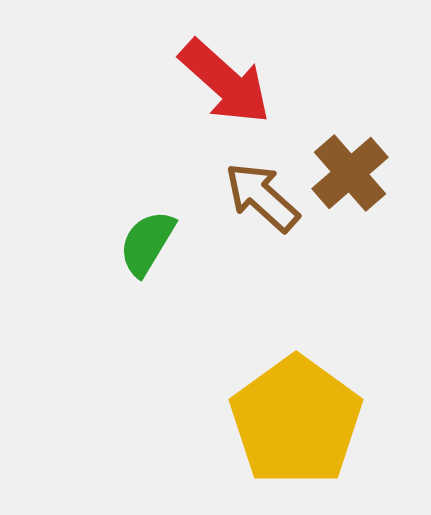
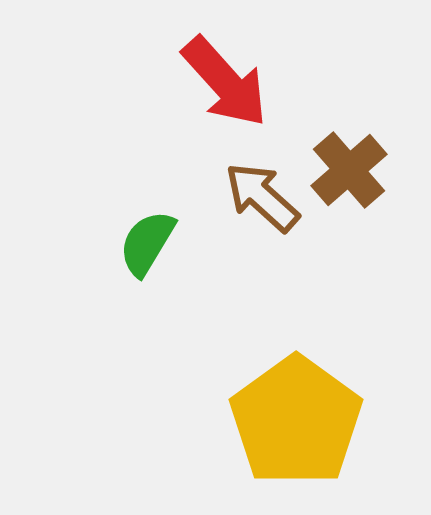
red arrow: rotated 6 degrees clockwise
brown cross: moved 1 px left, 3 px up
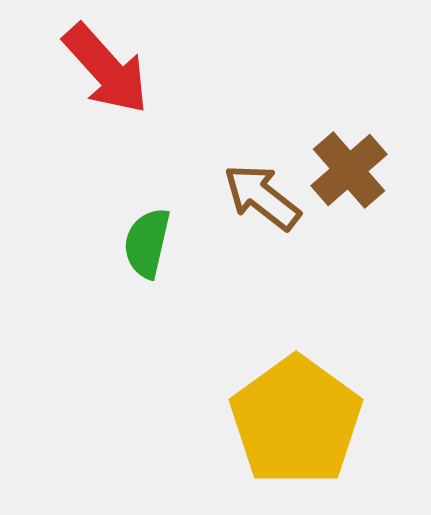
red arrow: moved 119 px left, 13 px up
brown arrow: rotated 4 degrees counterclockwise
green semicircle: rotated 18 degrees counterclockwise
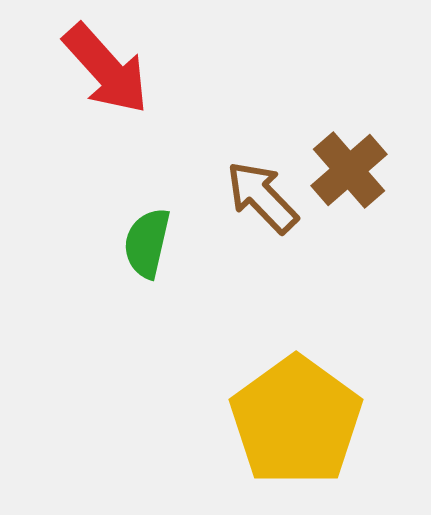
brown arrow: rotated 8 degrees clockwise
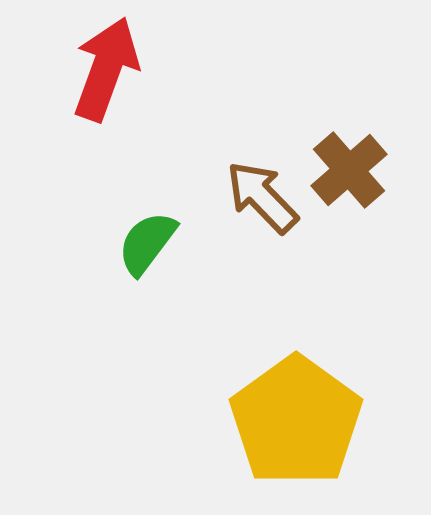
red arrow: rotated 118 degrees counterclockwise
green semicircle: rotated 24 degrees clockwise
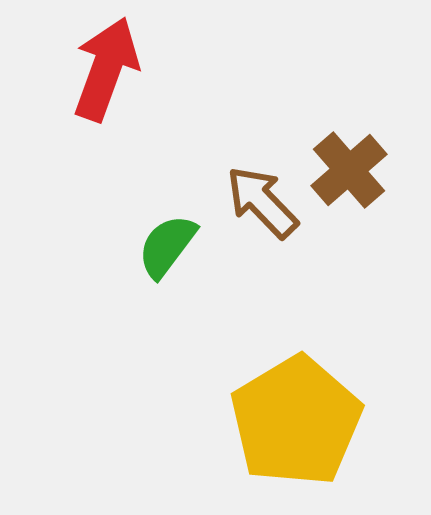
brown arrow: moved 5 px down
green semicircle: moved 20 px right, 3 px down
yellow pentagon: rotated 5 degrees clockwise
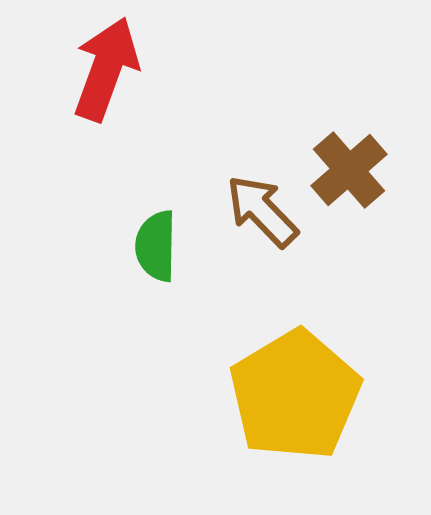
brown arrow: moved 9 px down
green semicircle: moved 11 px left; rotated 36 degrees counterclockwise
yellow pentagon: moved 1 px left, 26 px up
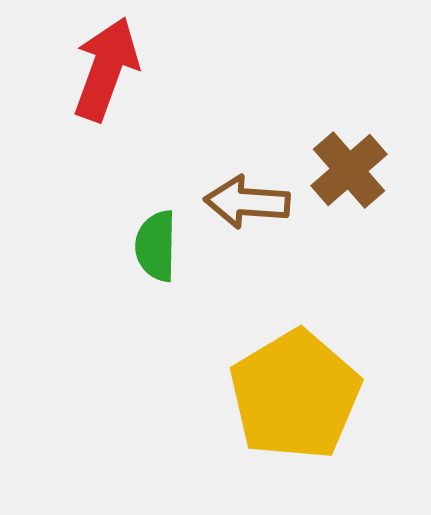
brown arrow: moved 15 px left, 9 px up; rotated 42 degrees counterclockwise
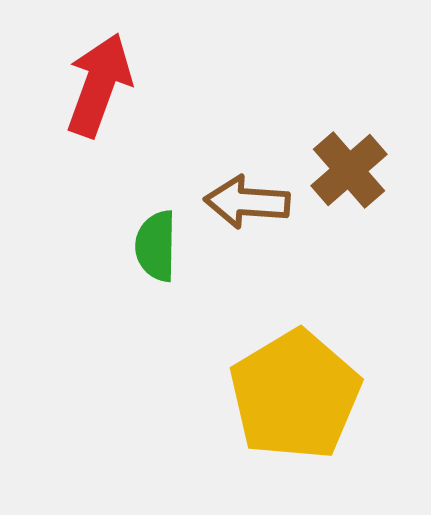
red arrow: moved 7 px left, 16 px down
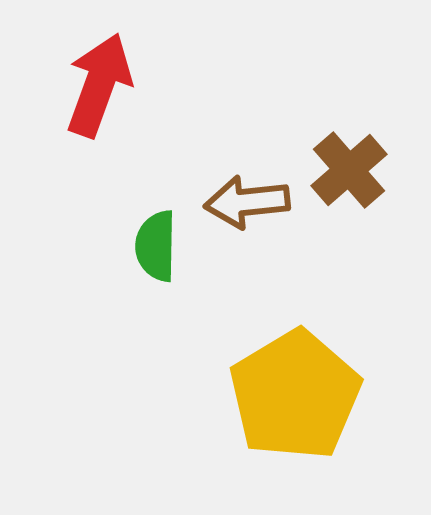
brown arrow: rotated 10 degrees counterclockwise
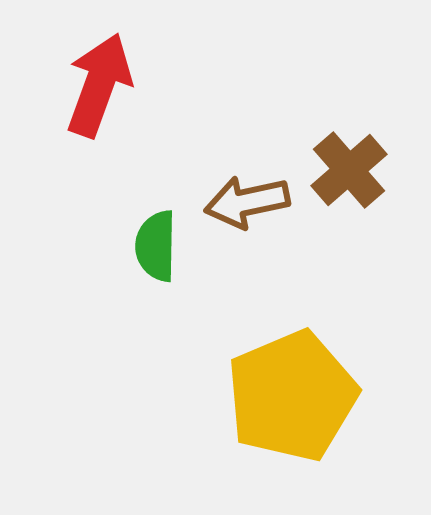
brown arrow: rotated 6 degrees counterclockwise
yellow pentagon: moved 3 px left, 1 px down; rotated 8 degrees clockwise
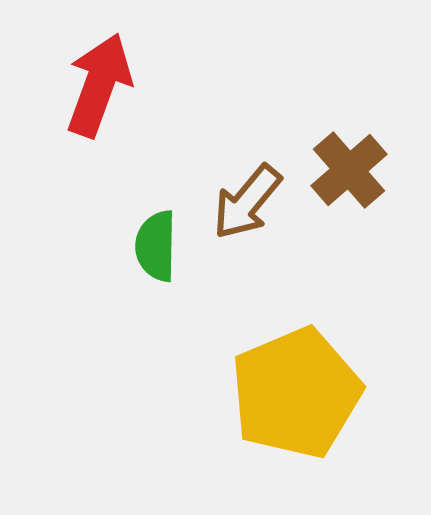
brown arrow: rotated 38 degrees counterclockwise
yellow pentagon: moved 4 px right, 3 px up
